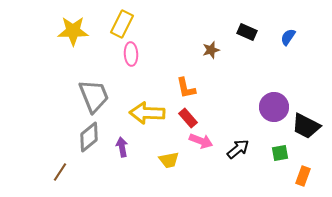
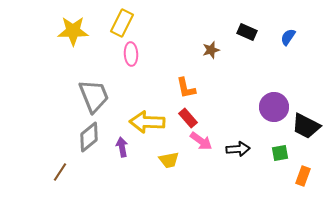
yellow rectangle: moved 1 px up
yellow arrow: moved 9 px down
pink arrow: rotated 15 degrees clockwise
black arrow: rotated 35 degrees clockwise
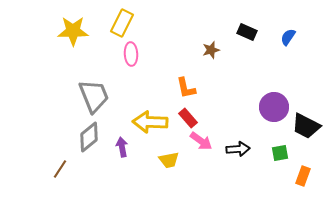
yellow arrow: moved 3 px right
brown line: moved 3 px up
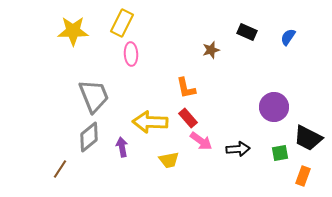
black trapezoid: moved 2 px right, 12 px down
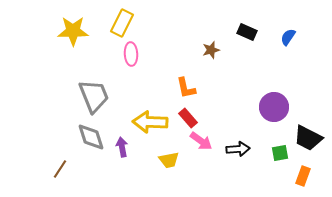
gray diamond: moved 2 px right; rotated 68 degrees counterclockwise
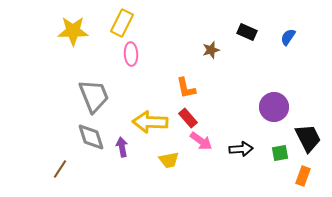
black trapezoid: rotated 144 degrees counterclockwise
black arrow: moved 3 px right
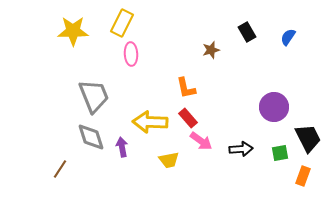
black rectangle: rotated 36 degrees clockwise
